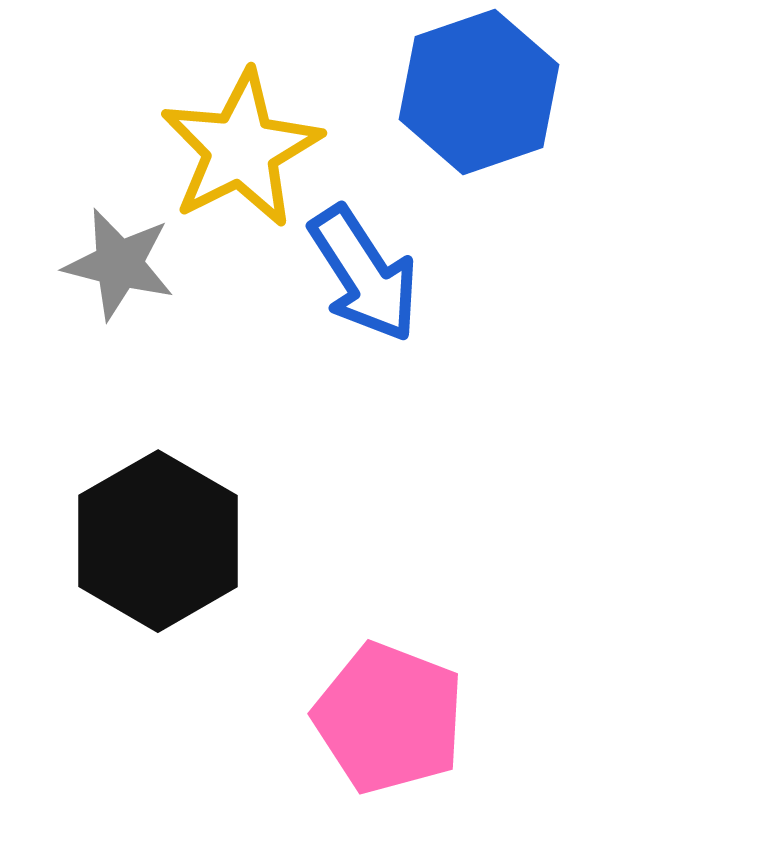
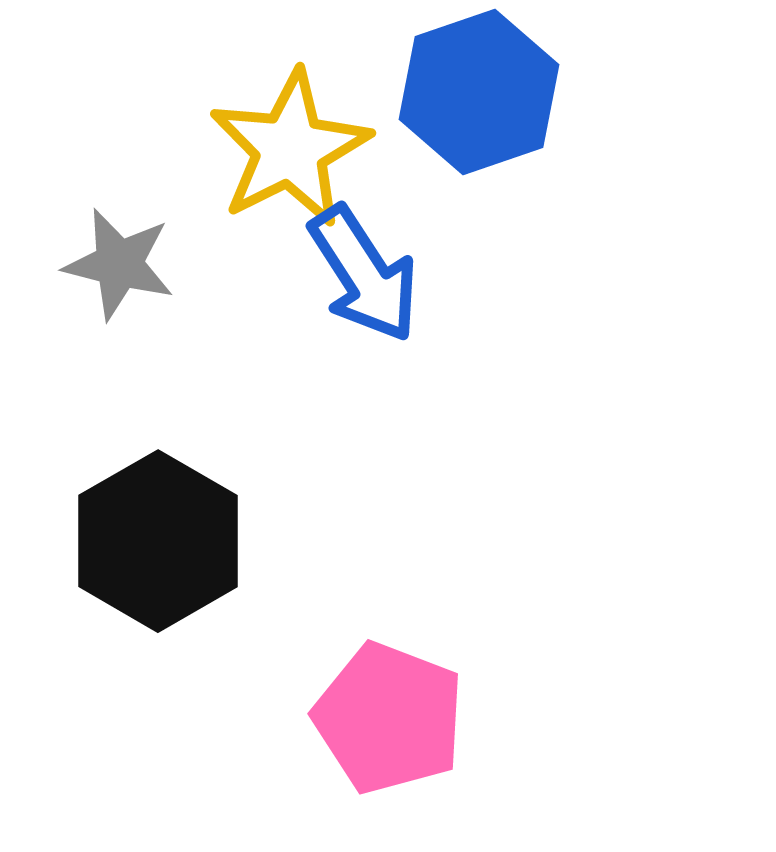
yellow star: moved 49 px right
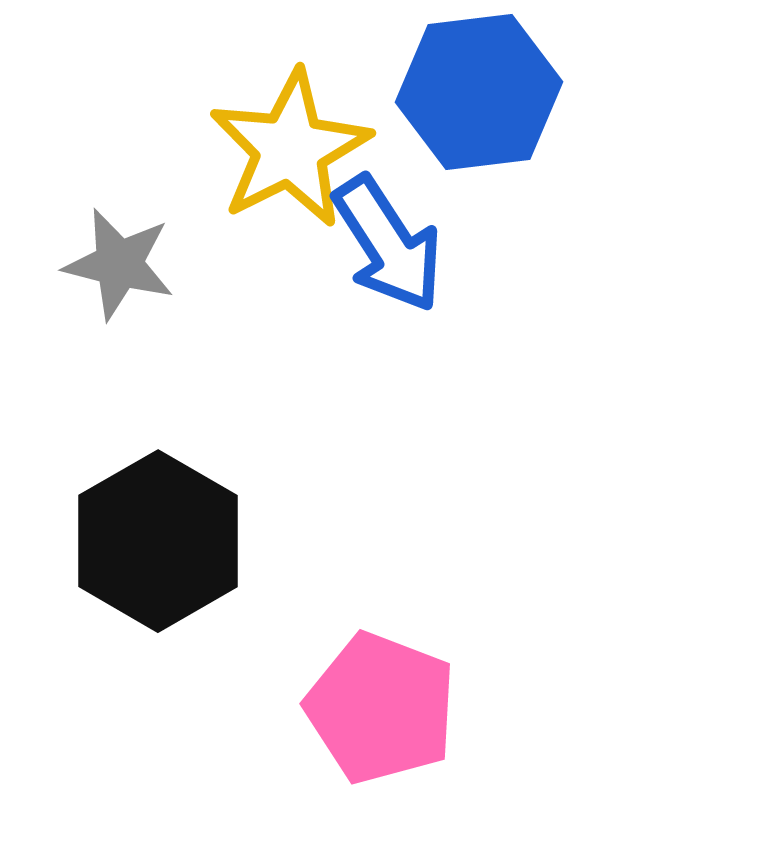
blue hexagon: rotated 12 degrees clockwise
blue arrow: moved 24 px right, 30 px up
pink pentagon: moved 8 px left, 10 px up
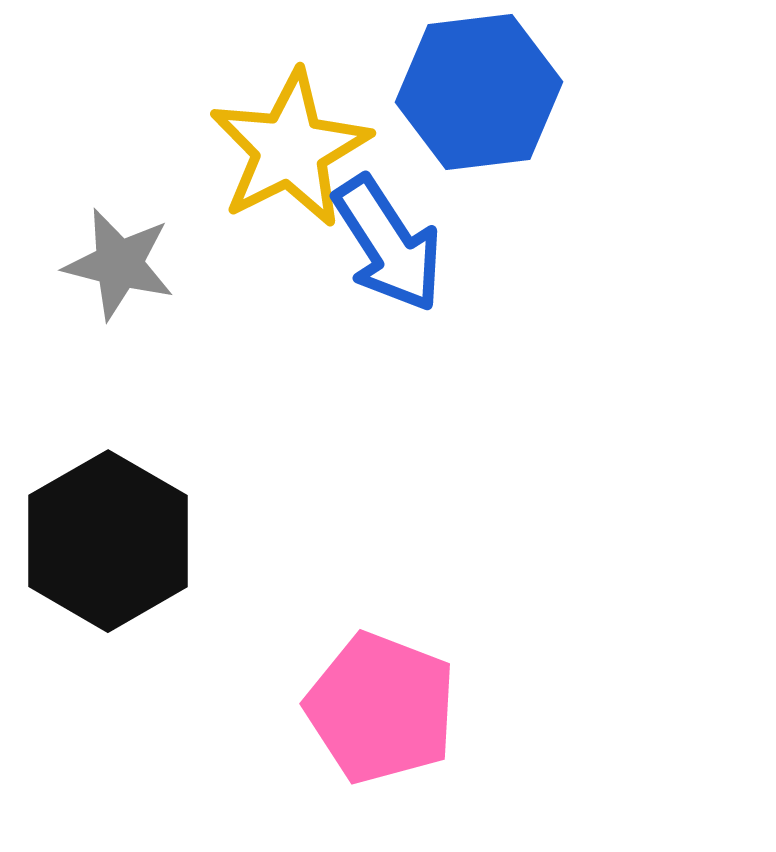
black hexagon: moved 50 px left
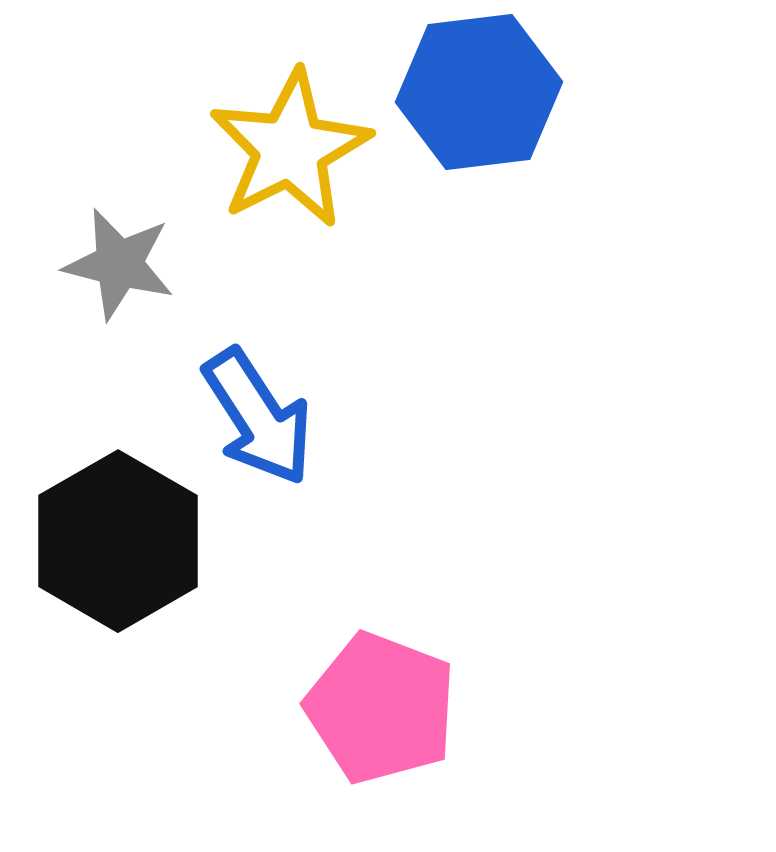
blue arrow: moved 130 px left, 173 px down
black hexagon: moved 10 px right
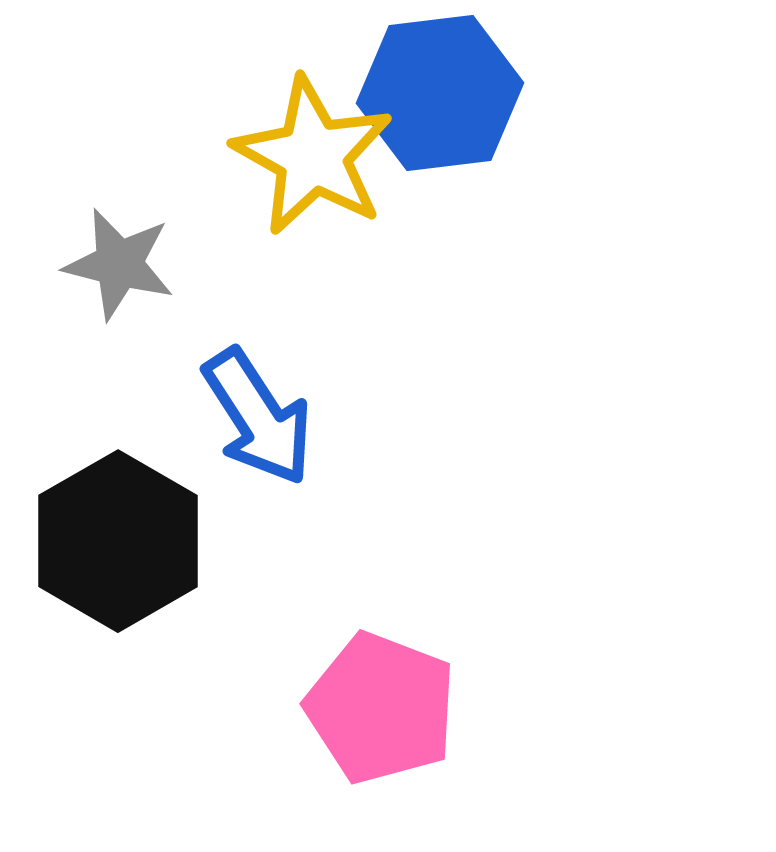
blue hexagon: moved 39 px left, 1 px down
yellow star: moved 23 px right, 7 px down; rotated 16 degrees counterclockwise
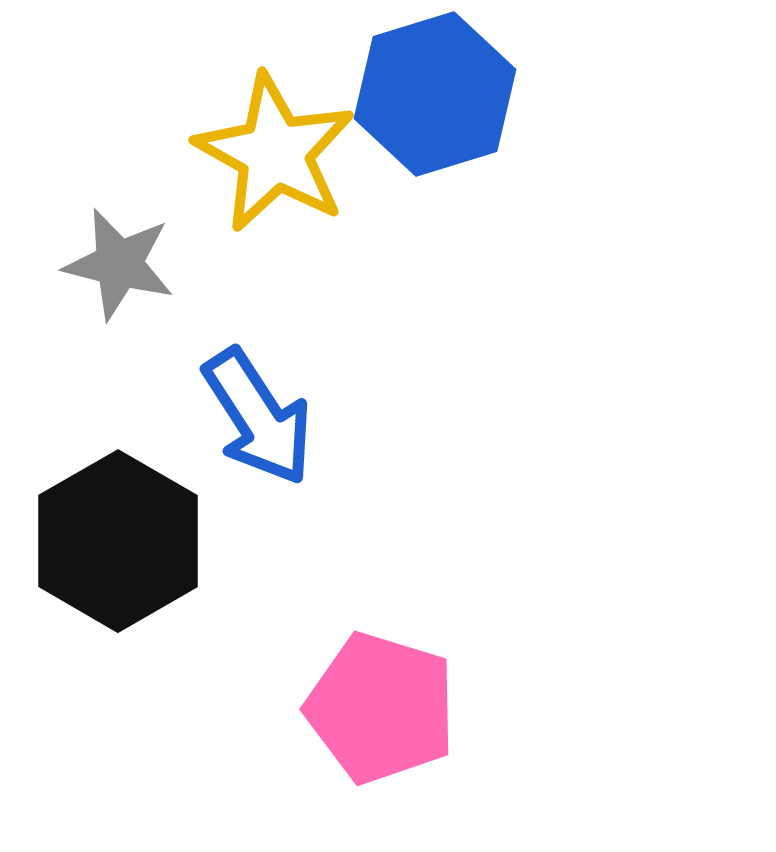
blue hexagon: moved 5 px left, 1 px down; rotated 10 degrees counterclockwise
yellow star: moved 38 px left, 3 px up
pink pentagon: rotated 4 degrees counterclockwise
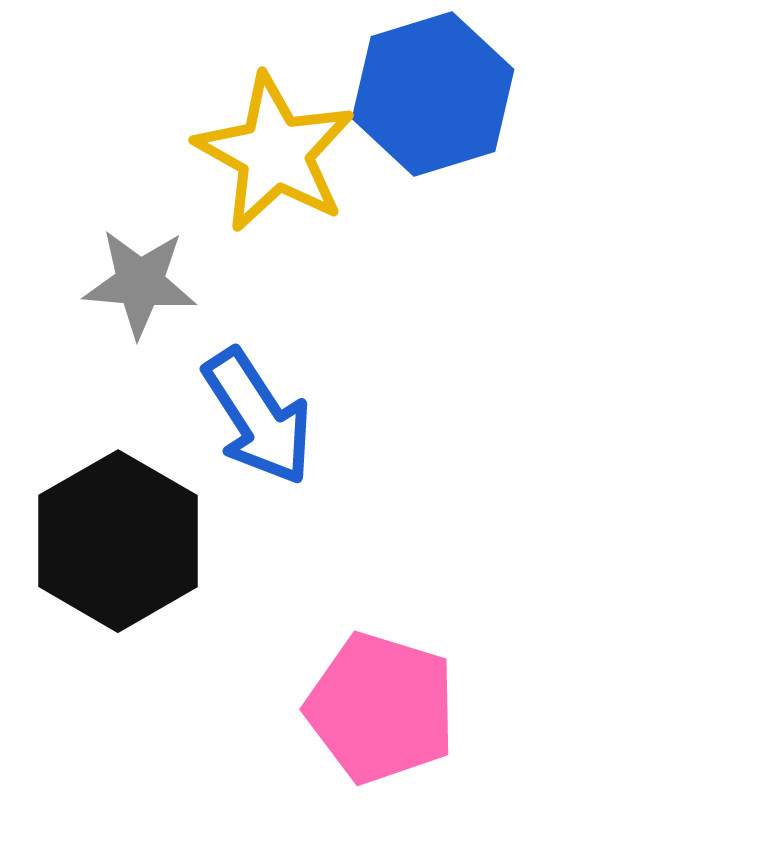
blue hexagon: moved 2 px left
gray star: moved 21 px right, 19 px down; rotated 9 degrees counterclockwise
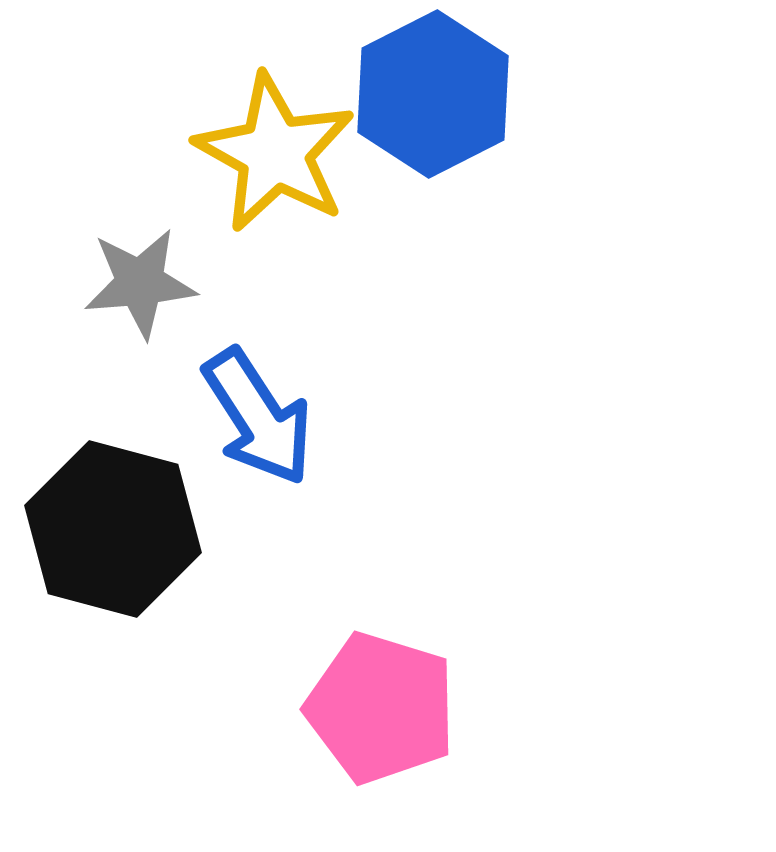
blue hexagon: rotated 10 degrees counterclockwise
gray star: rotated 10 degrees counterclockwise
black hexagon: moved 5 px left, 12 px up; rotated 15 degrees counterclockwise
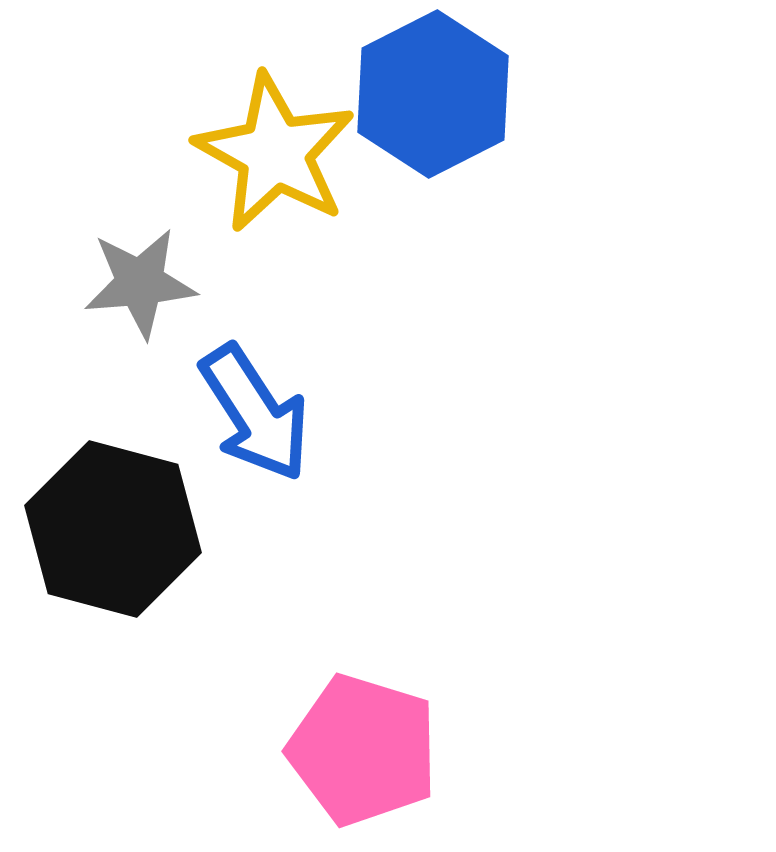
blue arrow: moved 3 px left, 4 px up
pink pentagon: moved 18 px left, 42 px down
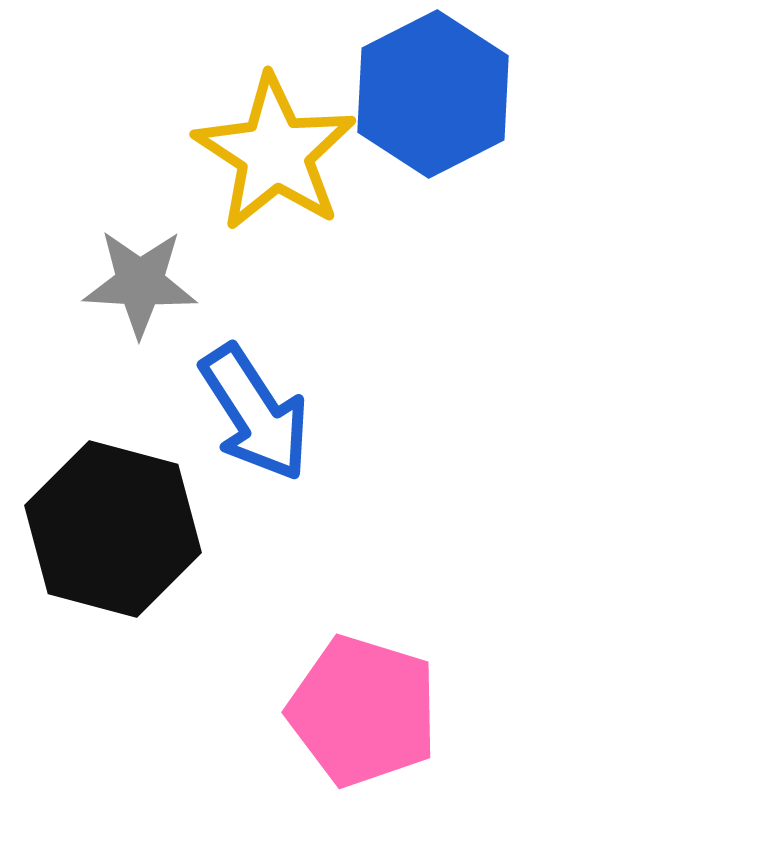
yellow star: rotated 4 degrees clockwise
gray star: rotated 8 degrees clockwise
pink pentagon: moved 39 px up
